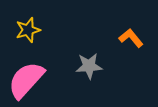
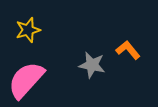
orange L-shape: moved 3 px left, 12 px down
gray star: moved 3 px right, 1 px up; rotated 16 degrees clockwise
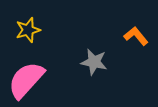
orange L-shape: moved 8 px right, 14 px up
gray star: moved 2 px right, 3 px up
